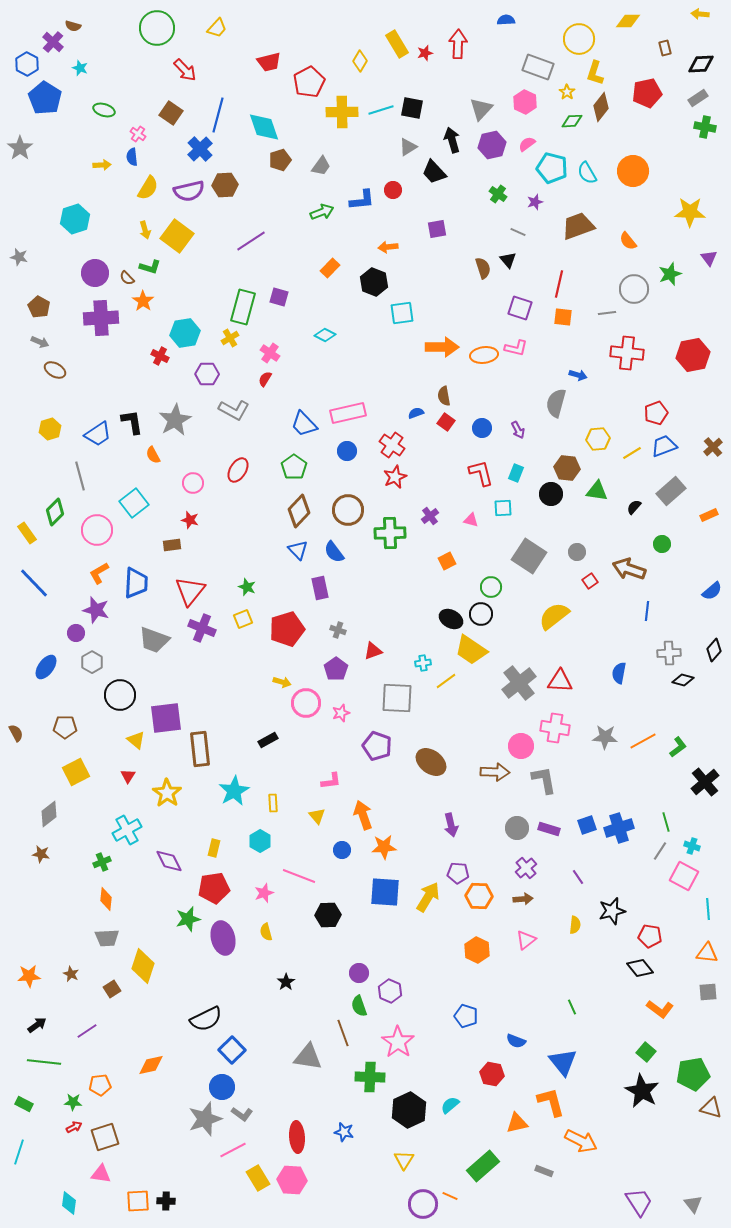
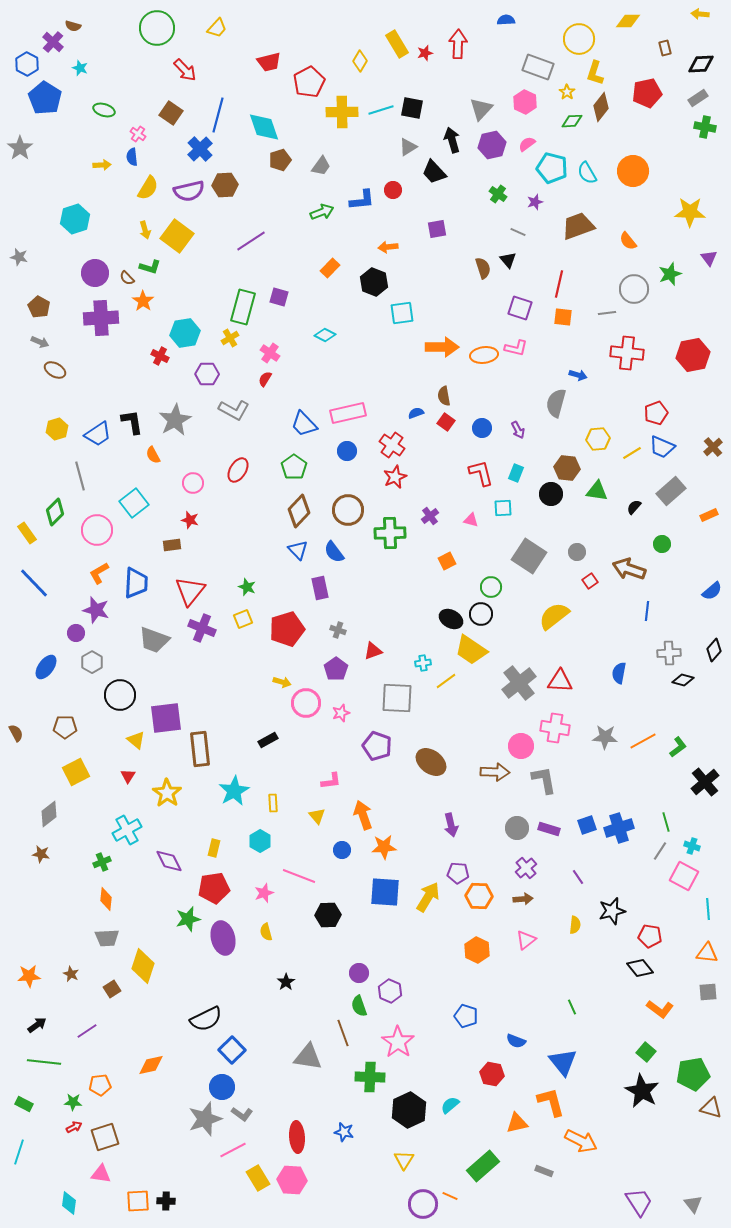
yellow hexagon at (50, 429): moved 7 px right
blue trapezoid at (664, 446): moved 2 px left, 1 px down; rotated 136 degrees counterclockwise
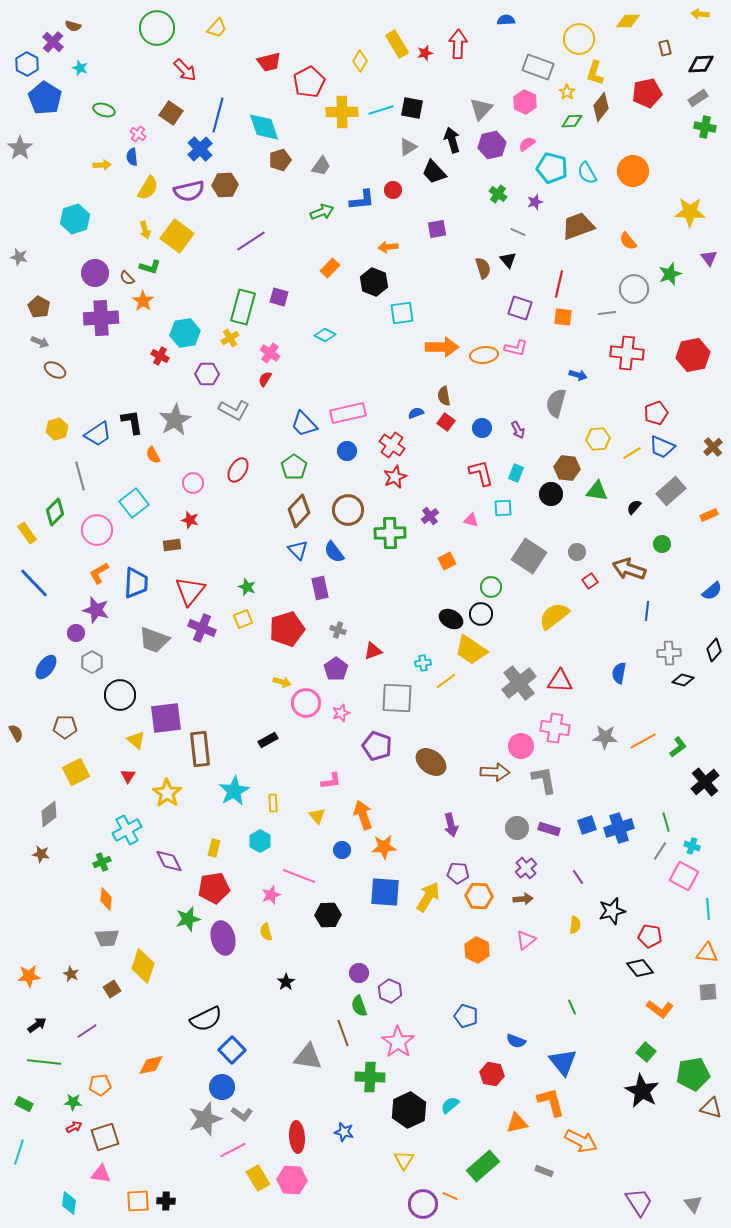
pink star at (264, 893): moved 7 px right, 2 px down
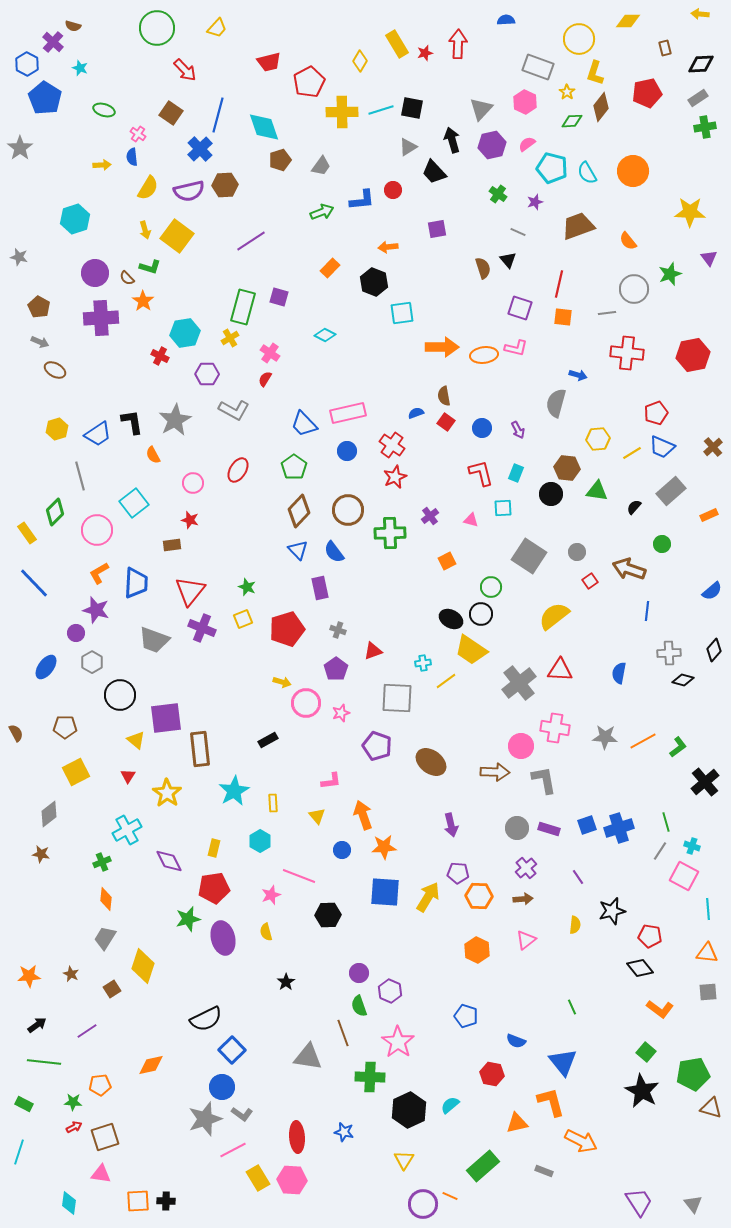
green cross at (705, 127): rotated 20 degrees counterclockwise
red triangle at (560, 681): moved 11 px up
gray trapezoid at (107, 938): moved 2 px left; rotated 125 degrees clockwise
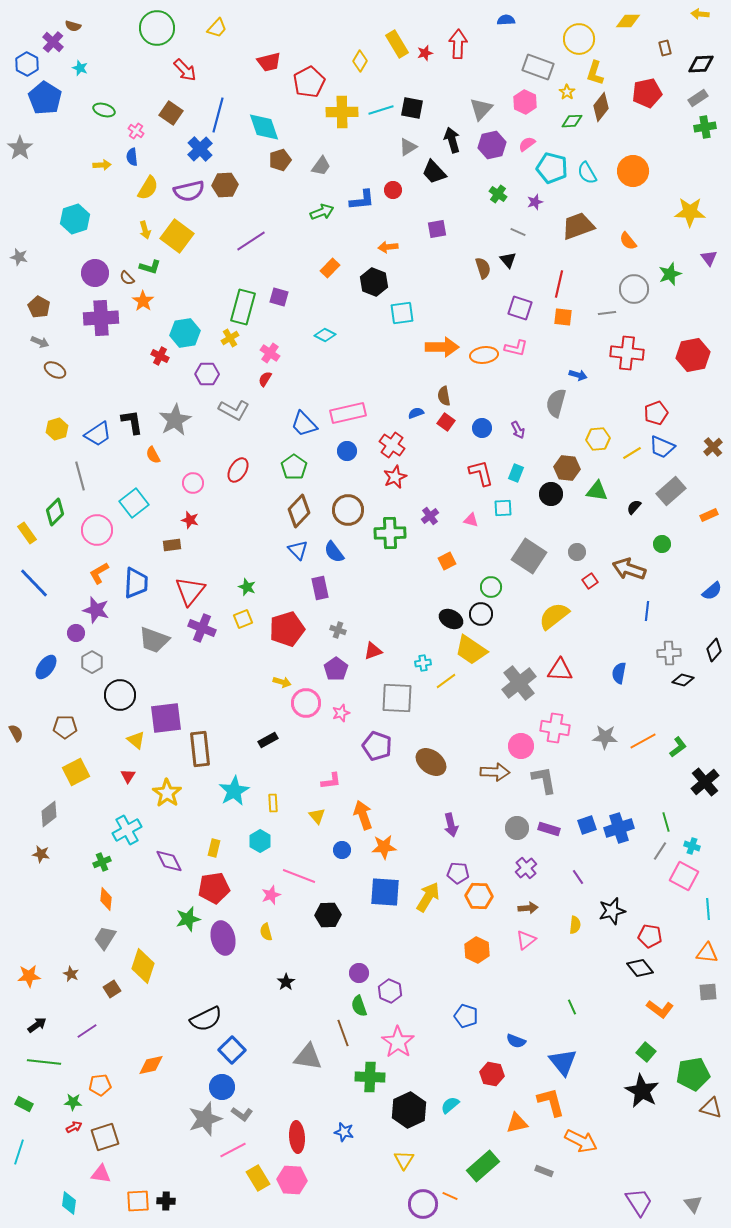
pink cross at (138, 134): moved 2 px left, 3 px up
brown arrow at (523, 899): moved 5 px right, 9 px down
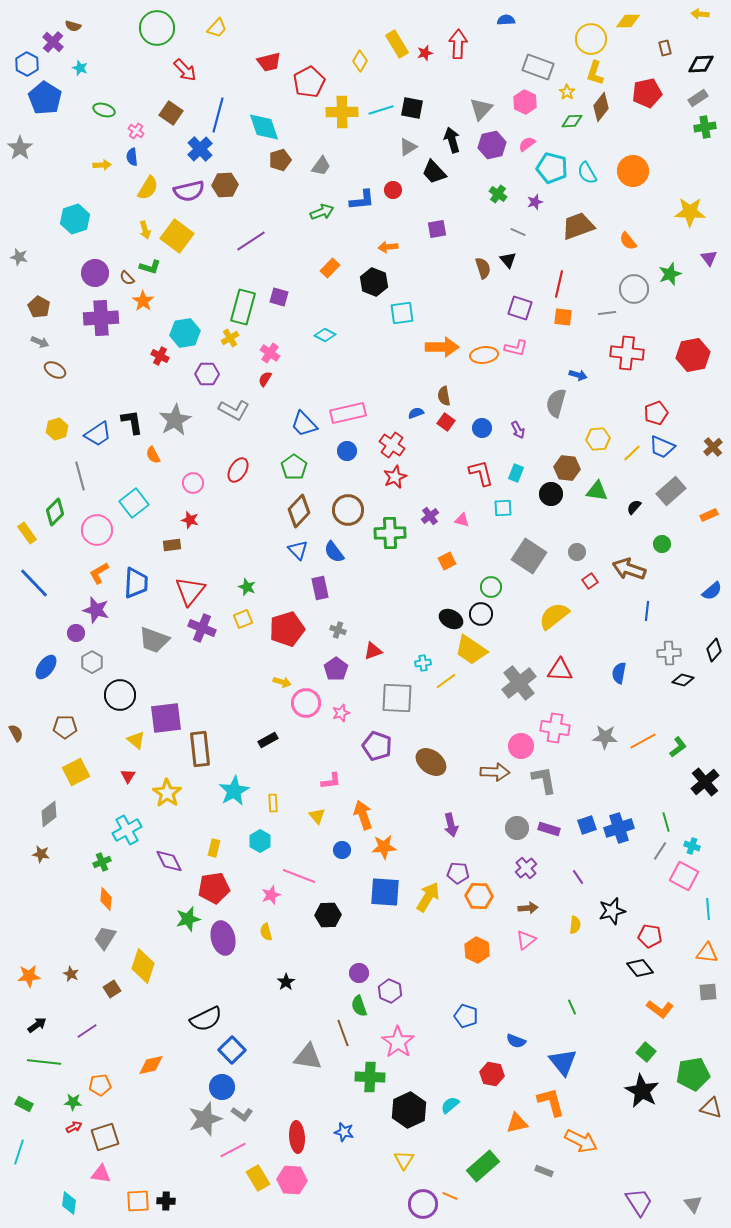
yellow circle at (579, 39): moved 12 px right
yellow line at (632, 453): rotated 12 degrees counterclockwise
pink triangle at (471, 520): moved 9 px left
